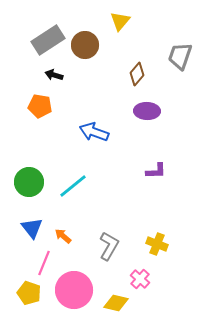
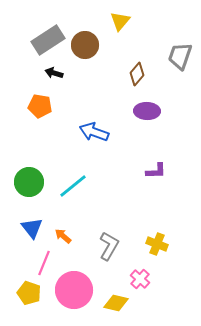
black arrow: moved 2 px up
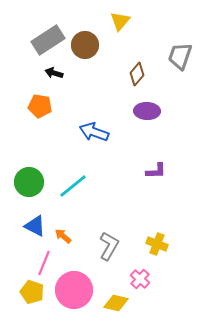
blue triangle: moved 3 px right, 2 px up; rotated 25 degrees counterclockwise
yellow pentagon: moved 3 px right, 1 px up
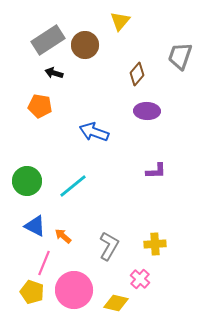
green circle: moved 2 px left, 1 px up
yellow cross: moved 2 px left; rotated 25 degrees counterclockwise
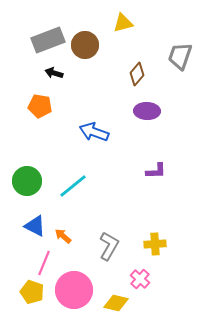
yellow triangle: moved 3 px right, 2 px down; rotated 35 degrees clockwise
gray rectangle: rotated 12 degrees clockwise
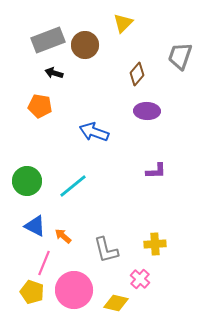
yellow triangle: rotated 30 degrees counterclockwise
gray L-shape: moved 3 px left, 4 px down; rotated 136 degrees clockwise
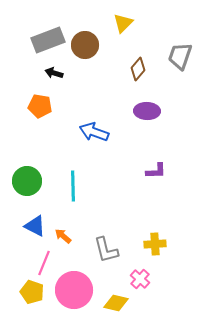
brown diamond: moved 1 px right, 5 px up
cyan line: rotated 52 degrees counterclockwise
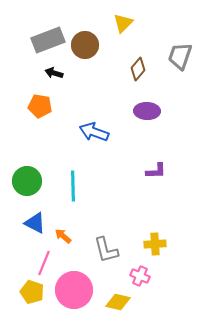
blue triangle: moved 3 px up
pink cross: moved 3 px up; rotated 18 degrees counterclockwise
yellow diamond: moved 2 px right, 1 px up
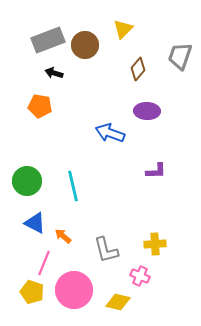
yellow triangle: moved 6 px down
blue arrow: moved 16 px right, 1 px down
cyan line: rotated 12 degrees counterclockwise
